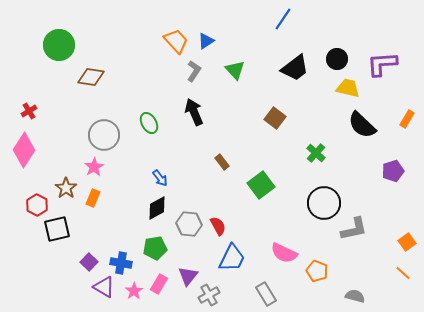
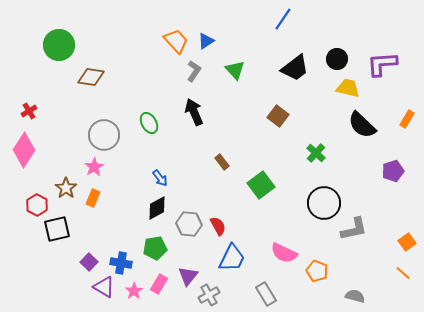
brown square at (275, 118): moved 3 px right, 2 px up
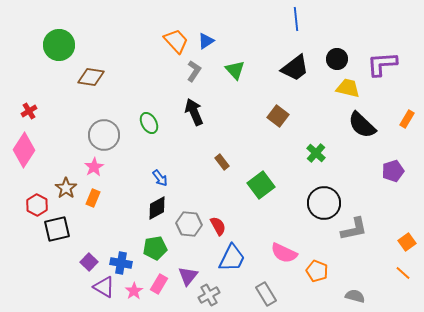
blue line at (283, 19): moved 13 px right; rotated 40 degrees counterclockwise
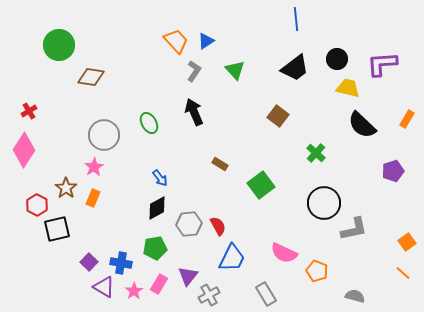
brown rectangle at (222, 162): moved 2 px left, 2 px down; rotated 21 degrees counterclockwise
gray hexagon at (189, 224): rotated 10 degrees counterclockwise
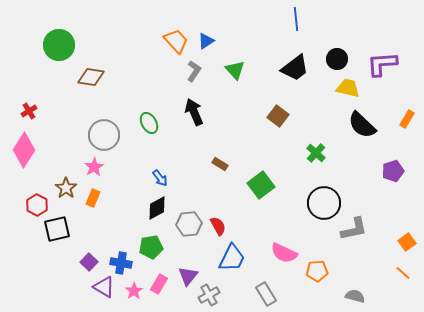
green pentagon at (155, 248): moved 4 px left, 1 px up
orange pentagon at (317, 271): rotated 25 degrees counterclockwise
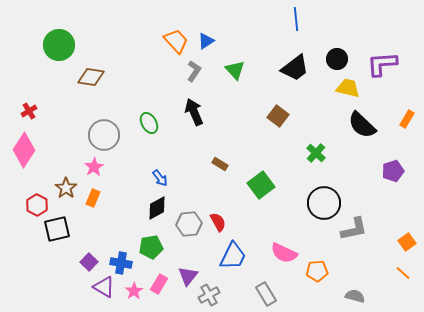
red semicircle at (218, 226): moved 4 px up
blue trapezoid at (232, 258): moved 1 px right, 2 px up
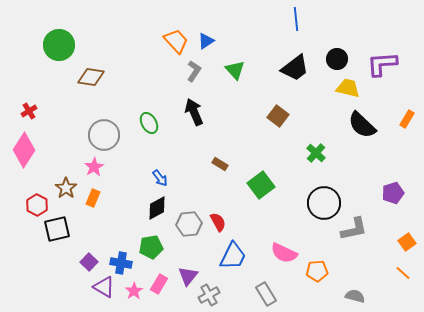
purple pentagon at (393, 171): moved 22 px down
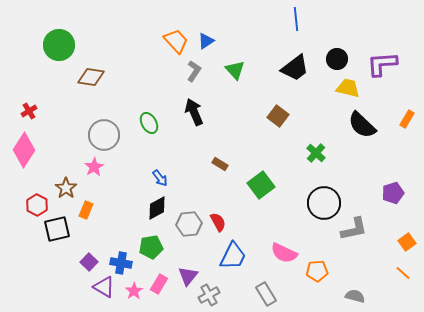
orange rectangle at (93, 198): moved 7 px left, 12 px down
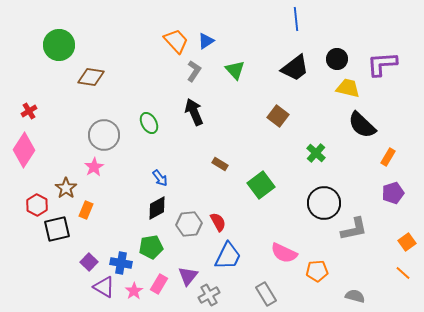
orange rectangle at (407, 119): moved 19 px left, 38 px down
blue trapezoid at (233, 256): moved 5 px left
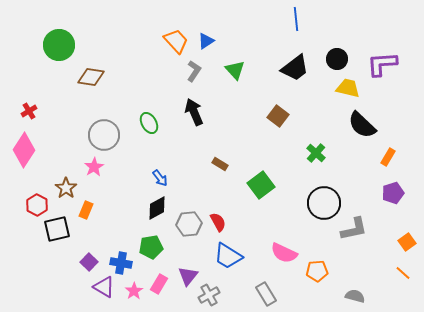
blue trapezoid at (228, 256): rotated 96 degrees clockwise
